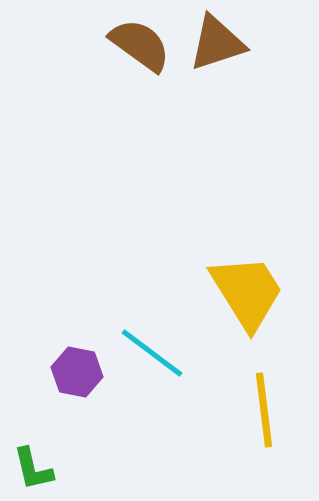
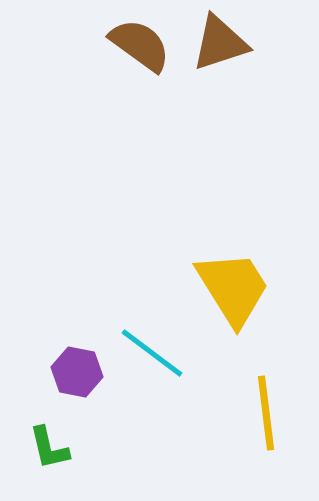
brown triangle: moved 3 px right
yellow trapezoid: moved 14 px left, 4 px up
yellow line: moved 2 px right, 3 px down
green L-shape: moved 16 px right, 21 px up
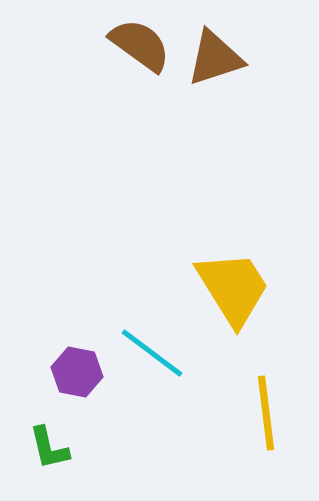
brown triangle: moved 5 px left, 15 px down
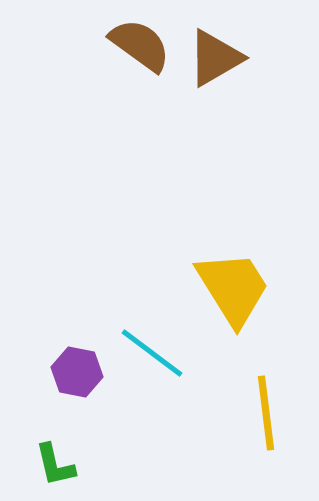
brown triangle: rotated 12 degrees counterclockwise
green L-shape: moved 6 px right, 17 px down
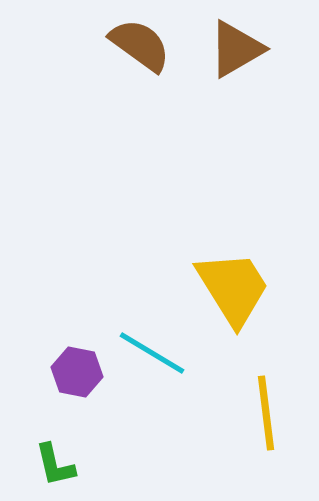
brown triangle: moved 21 px right, 9 px up
cyan line: rotated 6 degrees counterclockwise
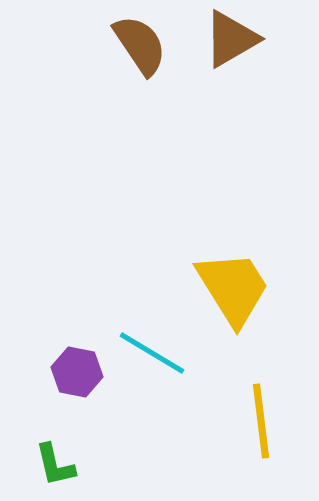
brown semicircle: rotated 20 degrees clockwise
brown triangle: moved 5 px left, 10 px up
yellow line: moved 5 px left, 8 px down
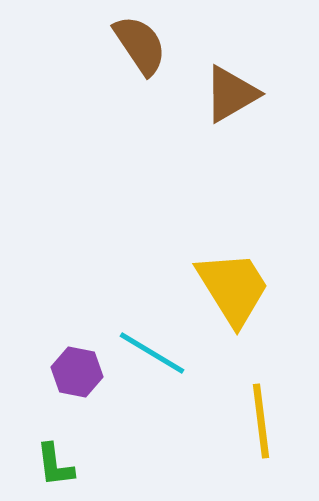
brown triangle: moved 55 px down
green L-shape: rotated 6 degrees clockwise
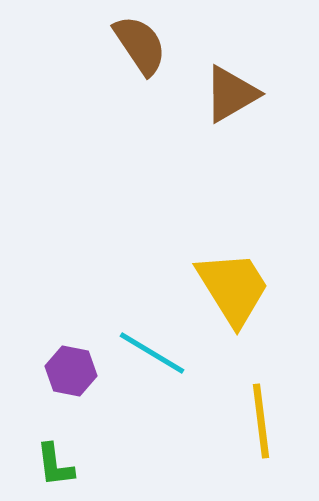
purple hexagon: moved 6 px left, 1 px up
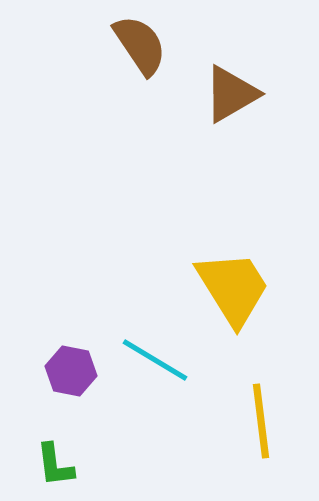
cyan line: moved 3 px right, 7 px down
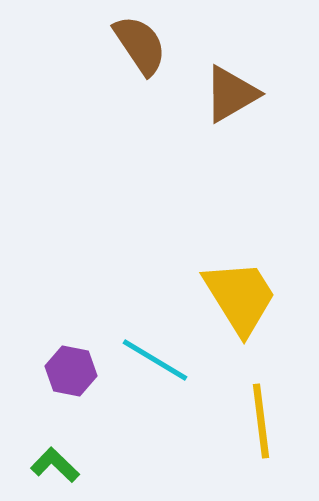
yellow trapezoid: moved 7 px right, 9 px down
green L-shape: rotated 141 degrees clockwise
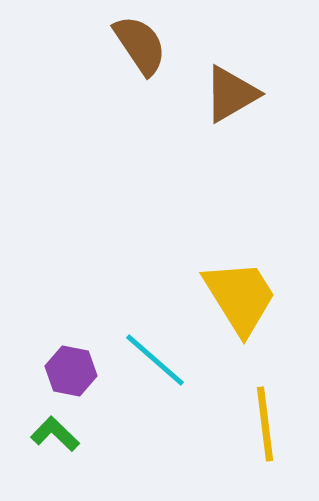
cyan line: rotated 10 degrees clockwise
yellow line: moved 4 px right, 3 px down
green L-shape: moved 31 px up
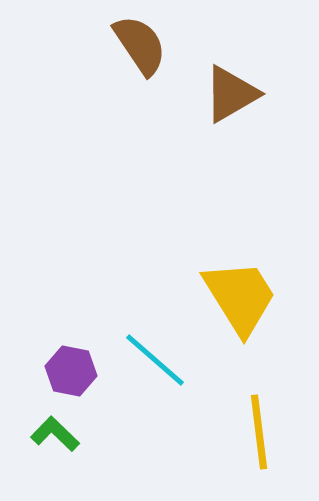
yellow line: moved 6 px left, 8 px down
